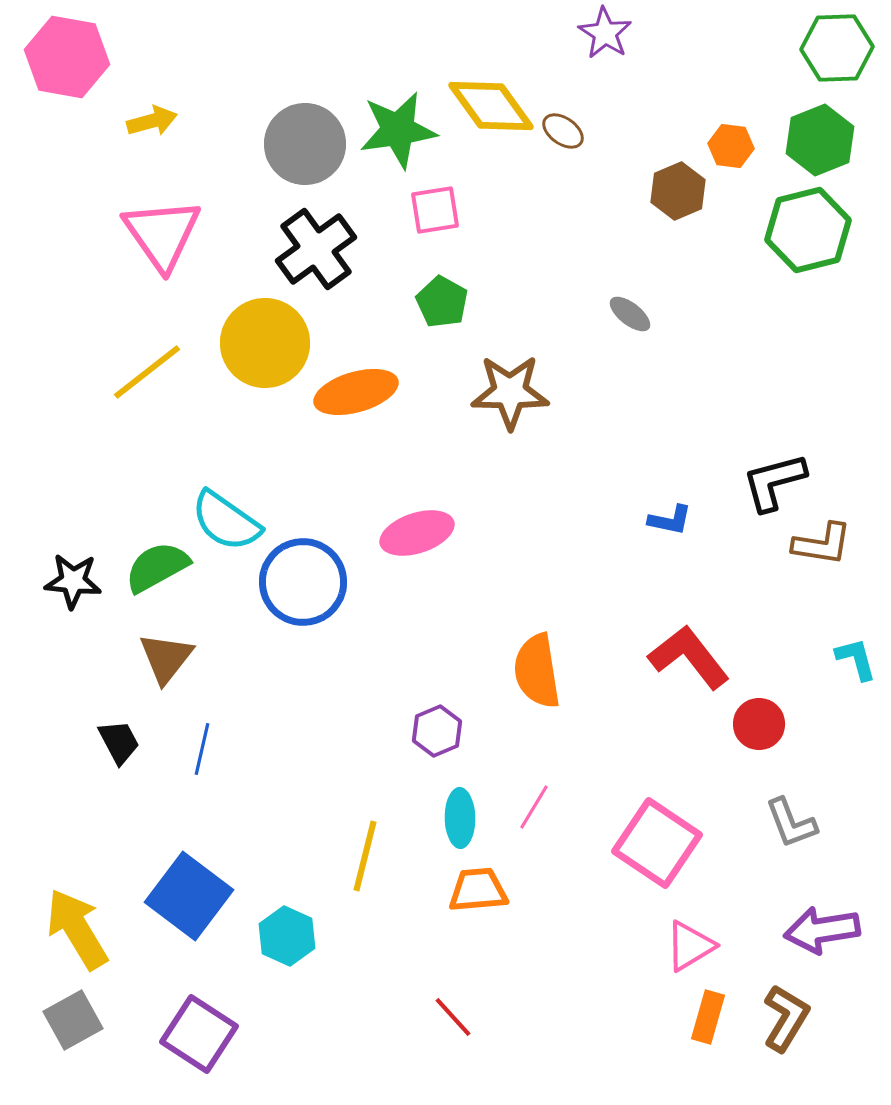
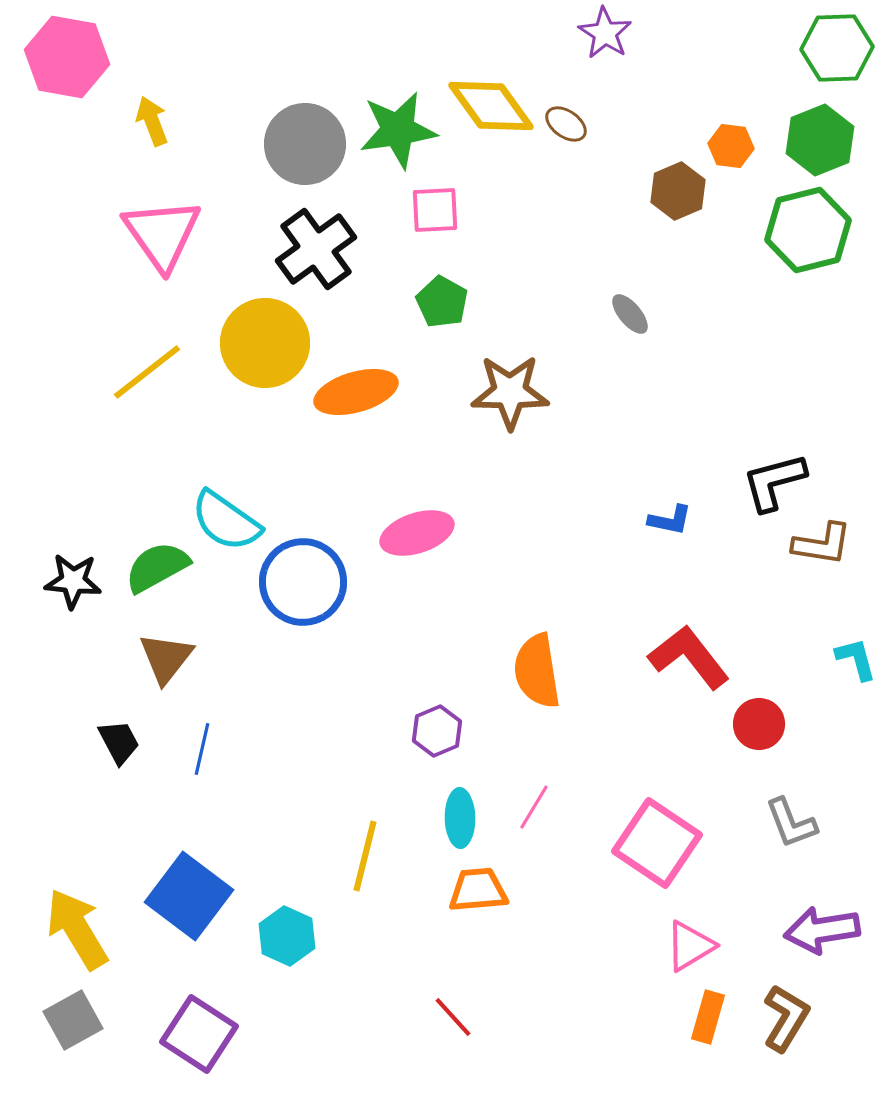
yellow arrow at (152, 121): rotated 96 degrees counterclockwise
brown ellipse at (563, 131): moved 3 px right, 7 px up
pink square at (435, 210): rotated 6 degrees clockwise
gray ellipse at (630, 314): rotated 12 degrees clockwise
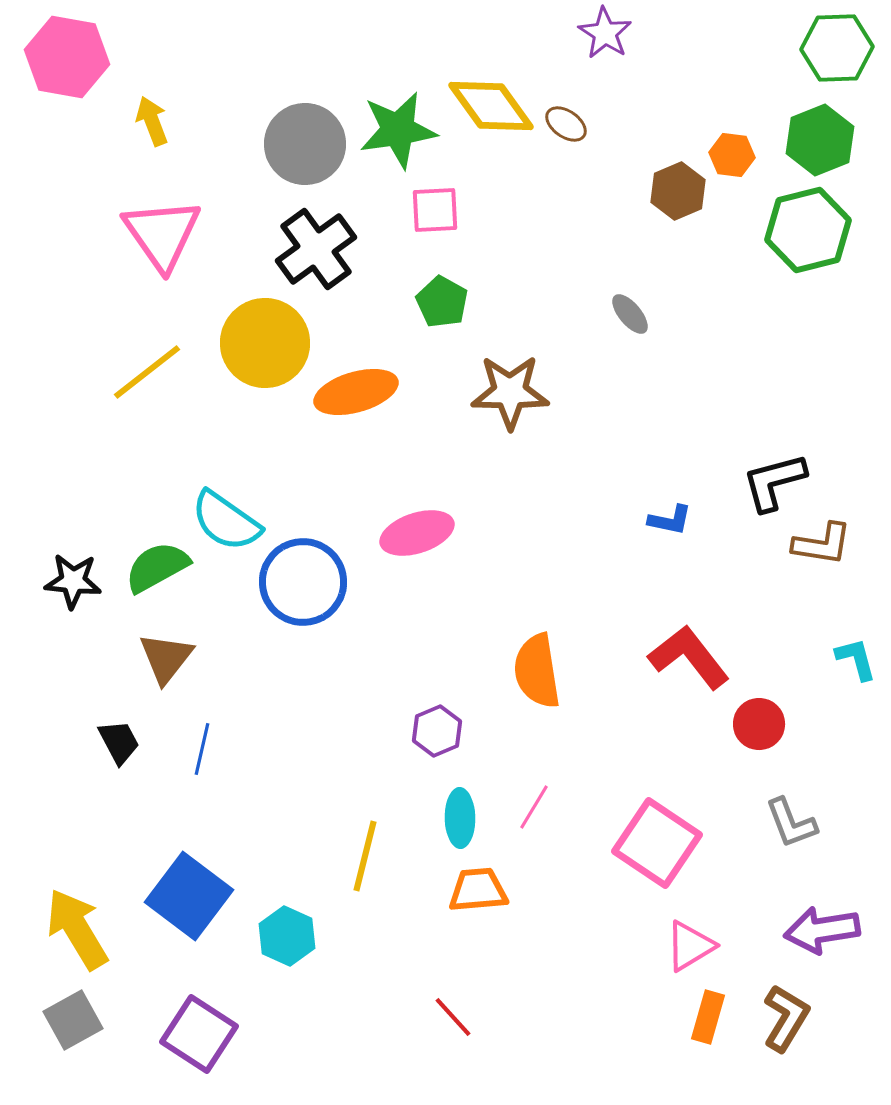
orange hexagon at (731, 146): moved 1 px right, 9 px down
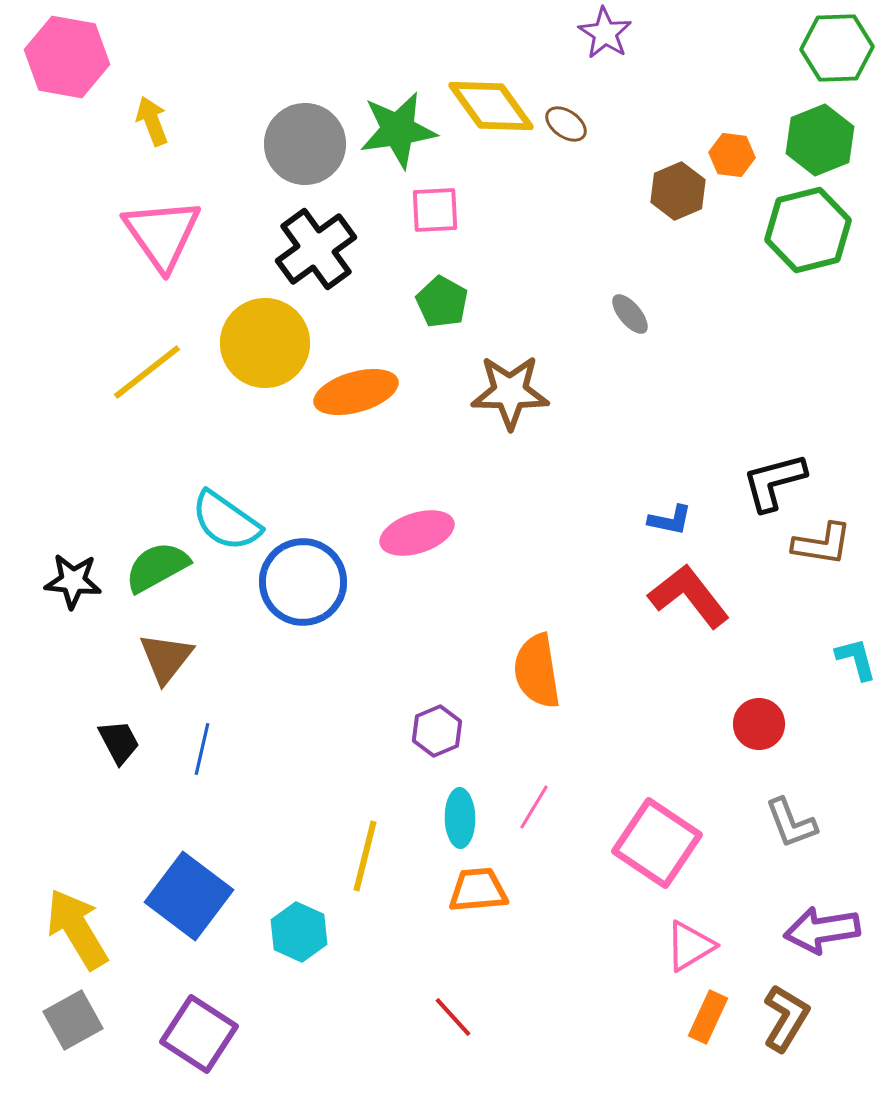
red L-shape at (689, 657): moved 61 px up
cyan hexagon at (287, 936): moved 12 px right, 4 px up
orange rectangle at (708, 1017): rotated 9 degrees clockwise
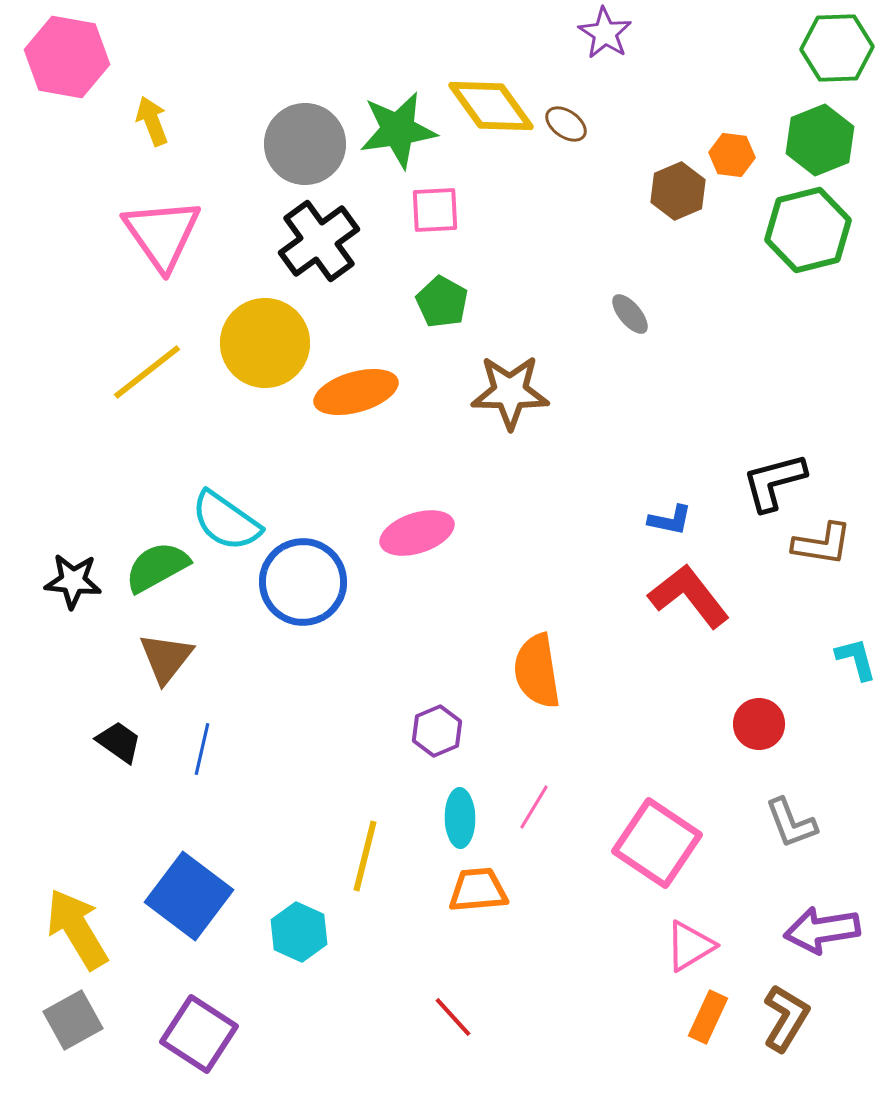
black cross at (316, 249): moved 3 px right, 8 px up
black trapezoid at (119, 742): rotated 27 degrees counterclockwise
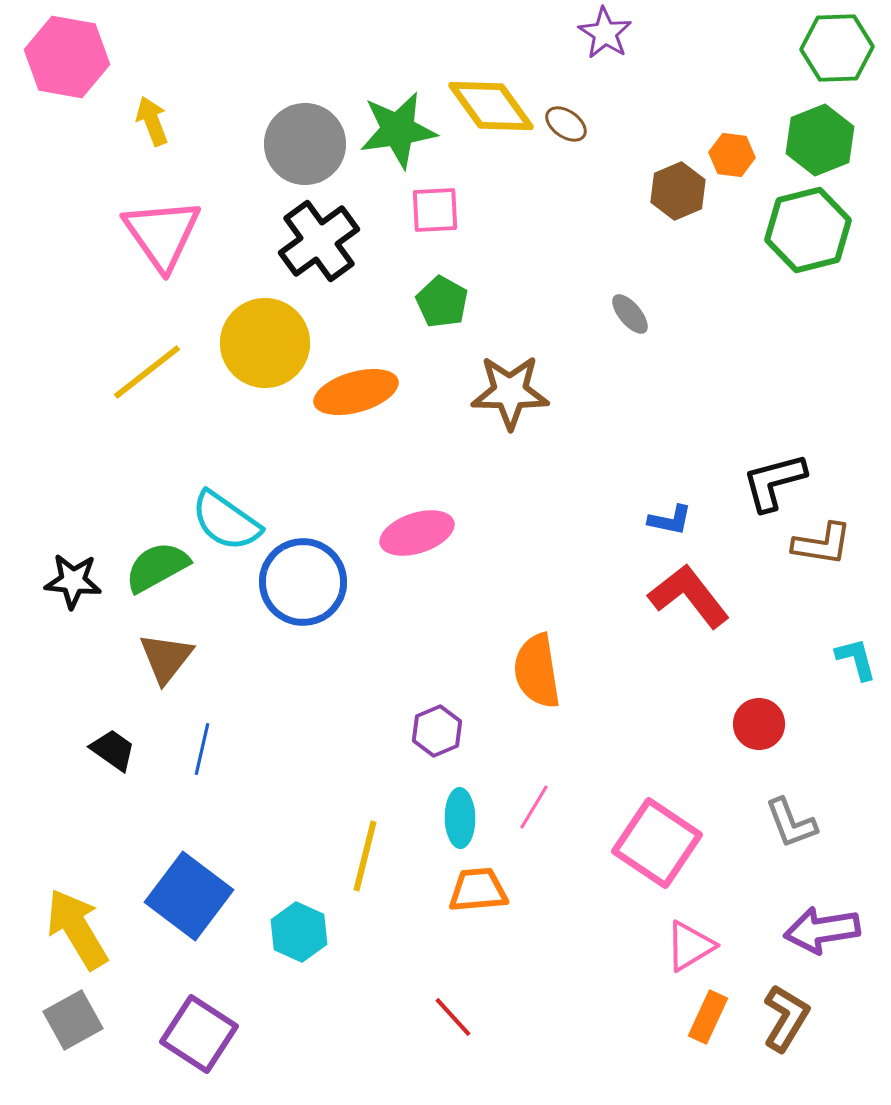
black trapezoid at (119, 742): moved 6 px left, 8 px down
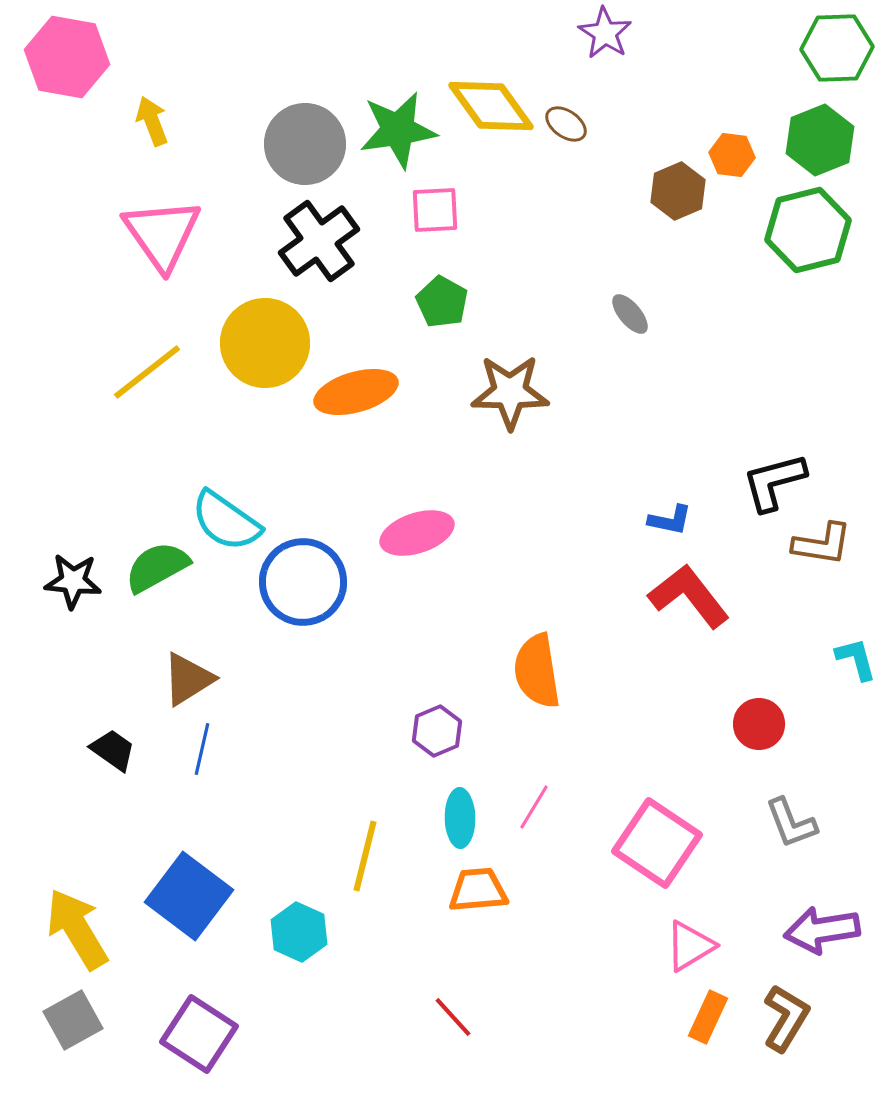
brown triangle at (166, 658): moved 22 px right, 21 px down; rotated 20 degrees clockwise
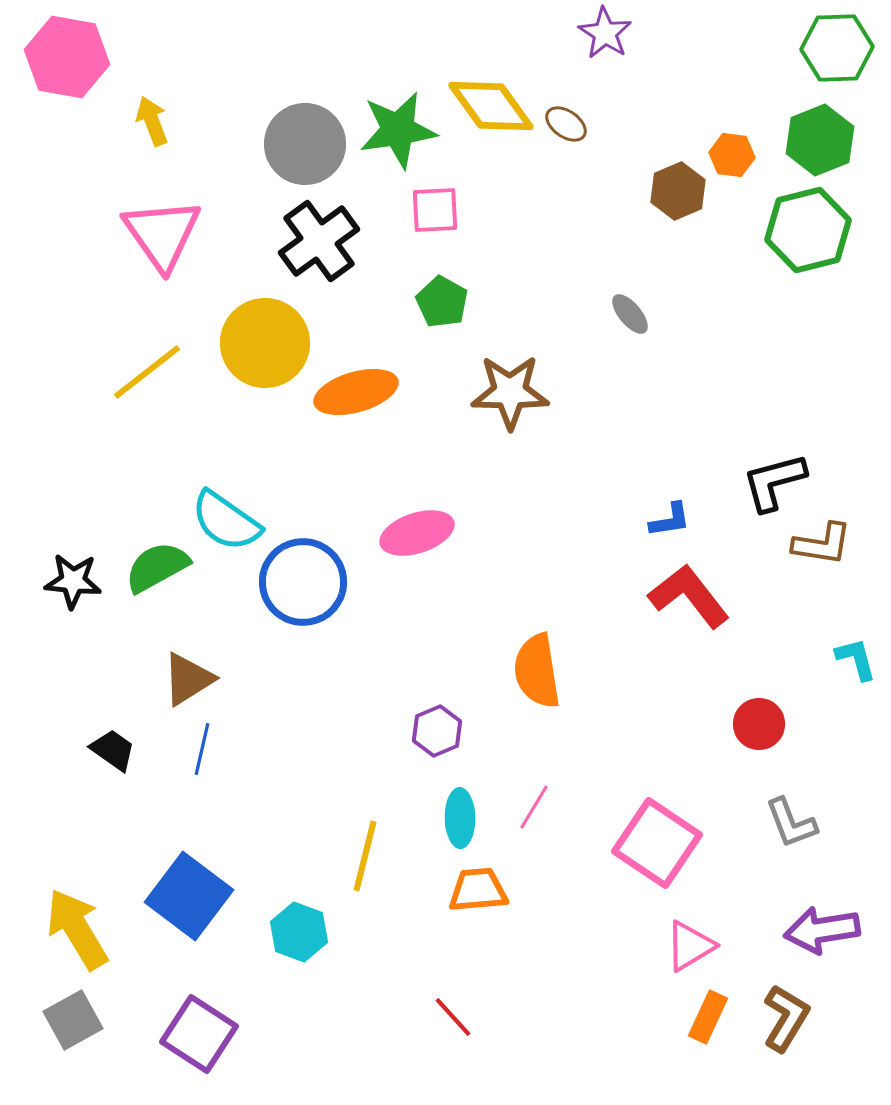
blue L-shape at (670, 520): rotated 21 degrees counterclockwise
cyan hexagon at (299, 932): rotated 4 degrees counterclockwise
